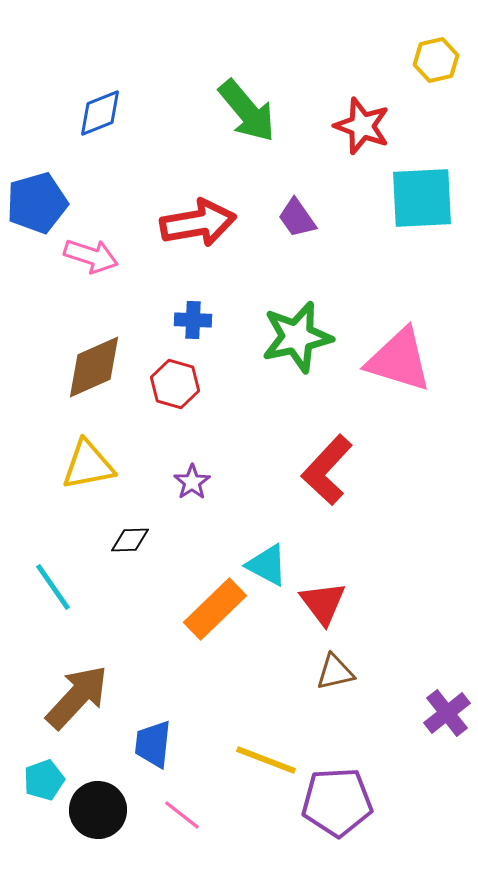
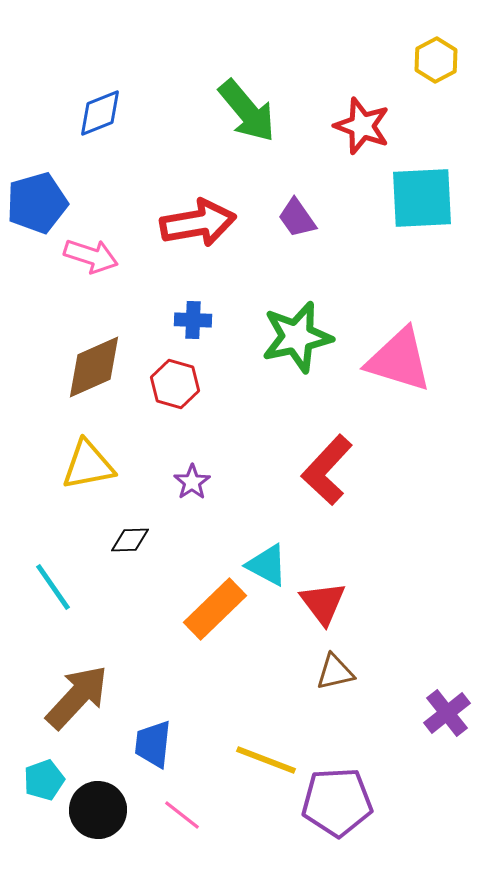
yellow hexagon: rotated 15 degrees counterclockwise
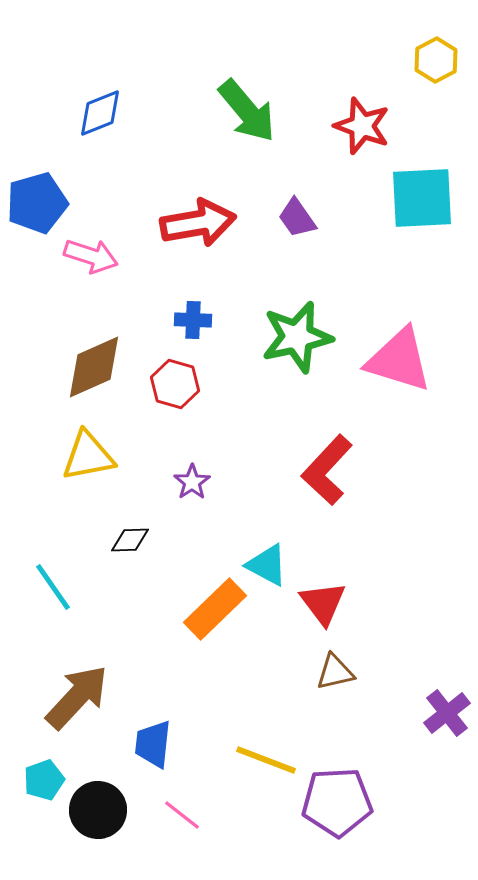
yellow triangle: moved 9 px up
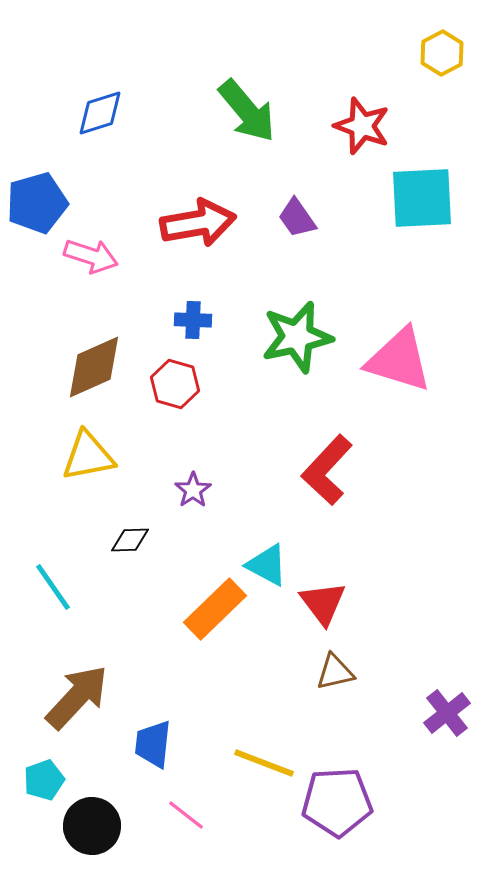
yellow hexagon: moved 6 px right, 7 px up
blue diamond: rotated 4 degrees clockwise
purple star: moved 1 px right, 8 px down
yellow line: moved 2 px left, 3 px down
black circle: moved 6 px left, 16 px down
pink line: moved 4 px right
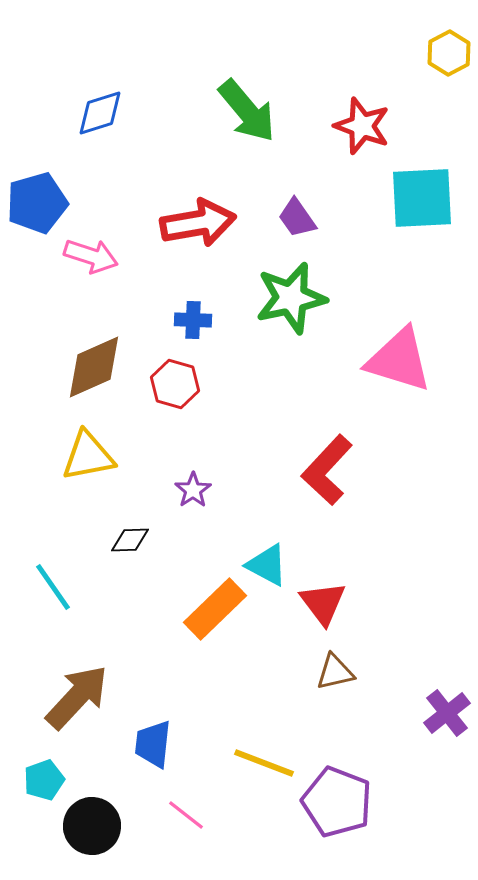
yellow hexagon: moved 7 px right
green star: moved 6 px left, 39 px up
purple pentagon: rotated 24 degrees clockwise
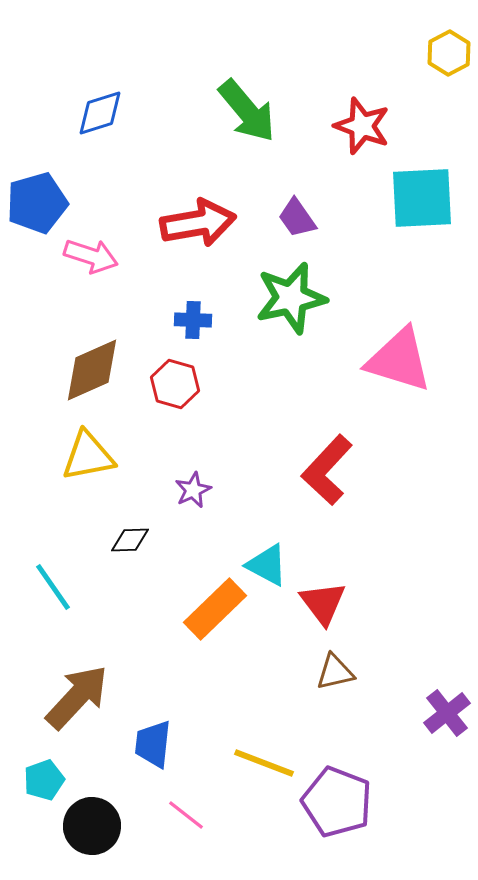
brown diamond: moved 2 px left, 3 px down
purple star: rotated 9 degrees clockwise
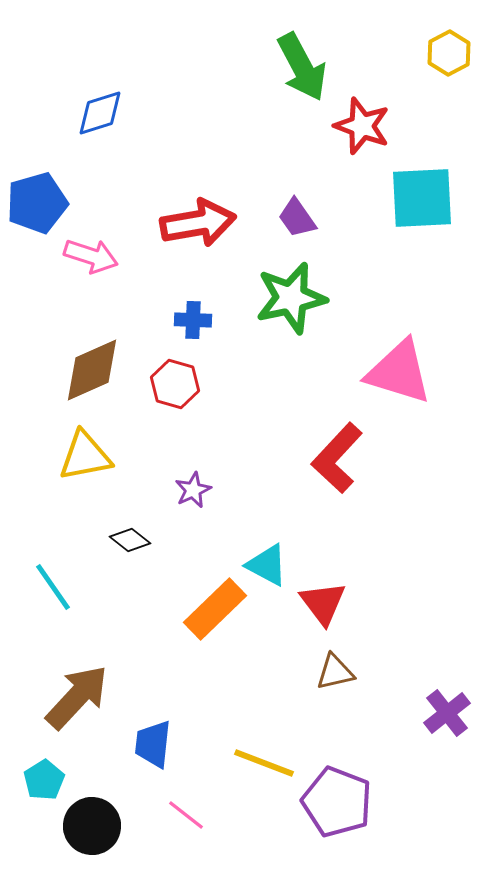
green arrow: moved 55 px right, 44 px up; rotated 12 degrees clockwise
pink triangle: moved 12 px down
yellow triangle: moved 3 px left
red L-shape: moved 10 px right, 12 px up
black diamond: rotated 39 degrees clockwise
cyan pentagon: rotated 12 degrees counterclockwise
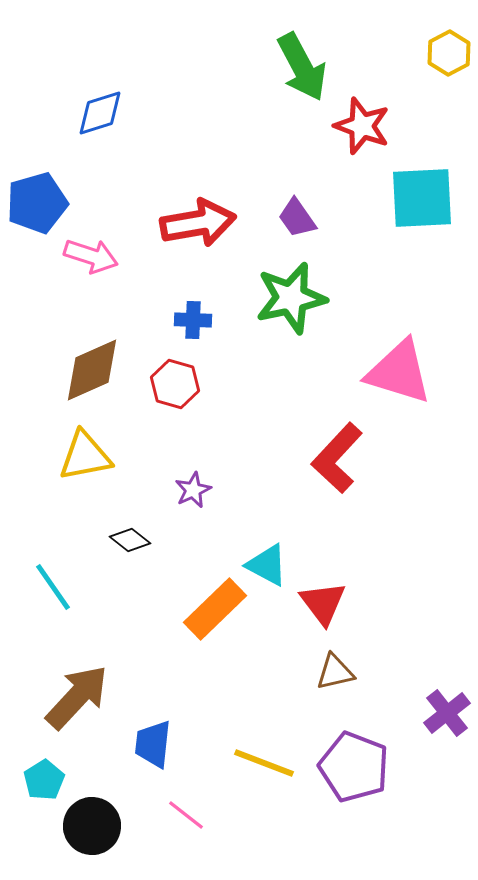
purple pentagon: moved 17 px right, 35 px up
